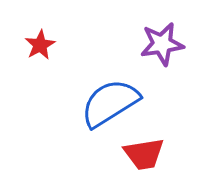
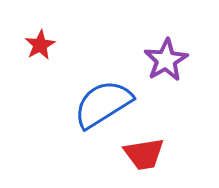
purple star: moved 4 px right, 16 px down; rotated 21 degrees counterclockwise
blue semicircle: moved 7 px left, 1 px down
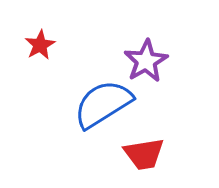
purple star: moved 20 px left, 1 px down
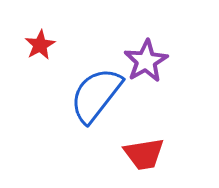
blue semicircle: moved 7 px left, 9 px up; rotated 20 degrees counterclockwise
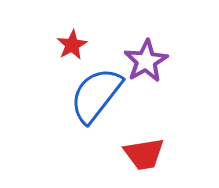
red star: moved 32 px right
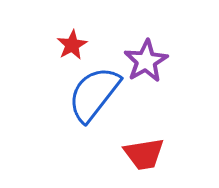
blue semicircle: moved 2 px left, 1 px up
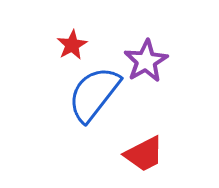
red trapezoid: rotated 18 degrees counterclockwise
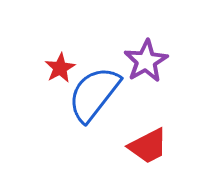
red star: moved 12 px left, 23 px down
red trapezoid: moved 4 px right, 8 px up
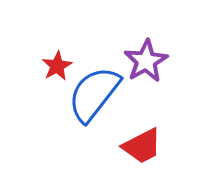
red star: moved 3 px left, 2 px up
red trapezoid: moved 6 px left
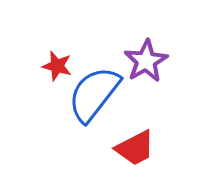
red star: rotated 28 degrees counterclockwise
red trapezoid: moved 7 px left, 2 px down
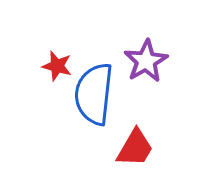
blue semicircle: rotated 32 degrees counterclockwise
red trapezoid: rotated 33 degrees counterclockwise
